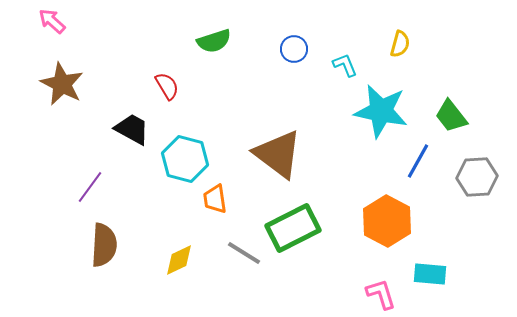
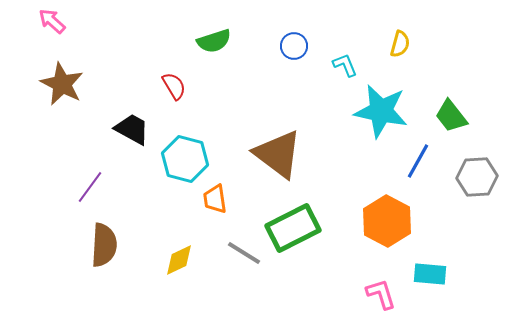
blue circle: moved 3 px up
red semicircle: moved 7 px right
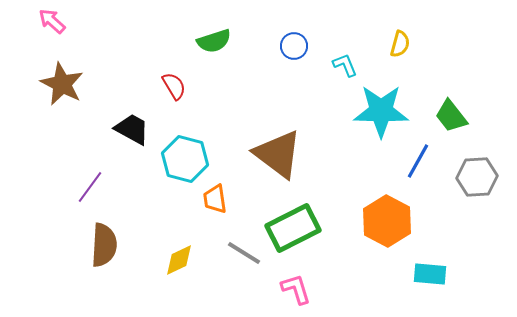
cyan star: rotated 10 degrees counterclockwise
pink L-shape: moved 85 px left, 5 px up
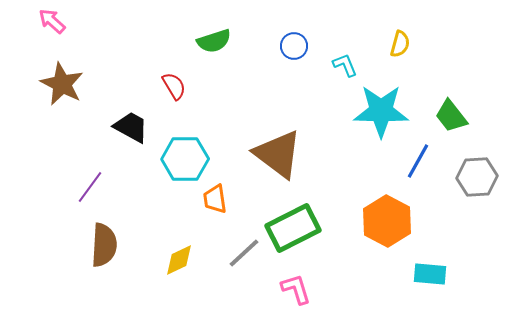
black trapezoid: moved 1 px left, 2 px up
cyan hexagon: rotated 15 degrees counterclockwise
gray line: rotated 75 degrees counterclockwise
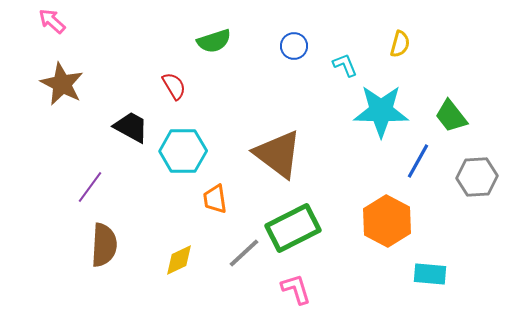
cyan hexagon: moved 2 px left, 8 px up
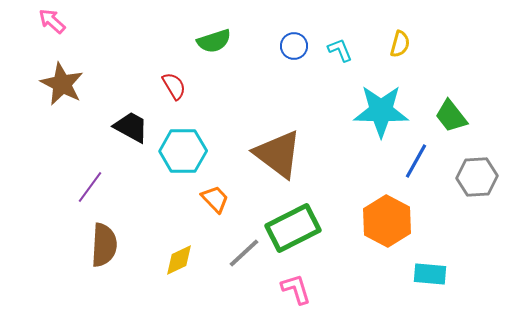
cyan L-shape: moved 5 px left, 15 px up
blue line: moved 2 px left
orange trapezoid: rotated 144 degrees clockwise
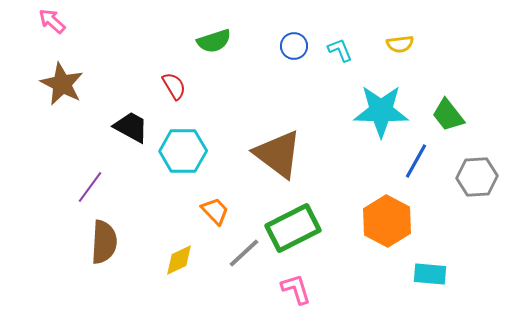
yellow semicircle: rotated 68 degrees clockwise
green trapezoid: moved 3 px left, 1 px up
orange trapezoid: moved 12 px down
brown semicircle: moved 3 px up
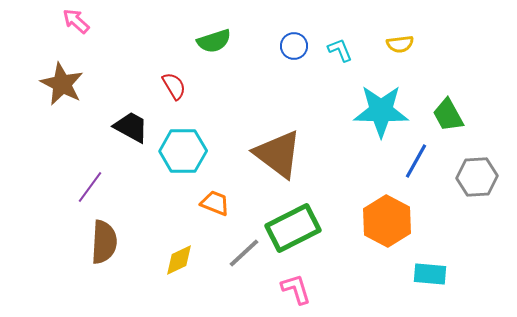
pink arrow: moved 24 px right
green trapezoid: rotated 9 degrees clockwise
orange trapezoid: moved 8 px up; rotated 24 degrees counterclockwise
